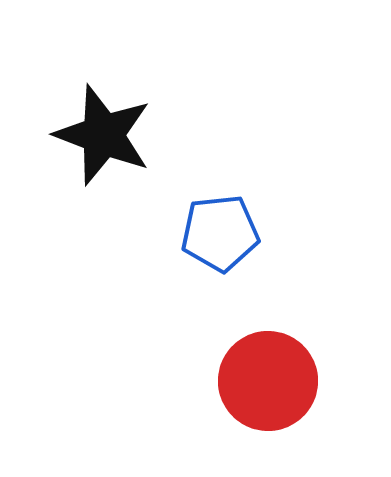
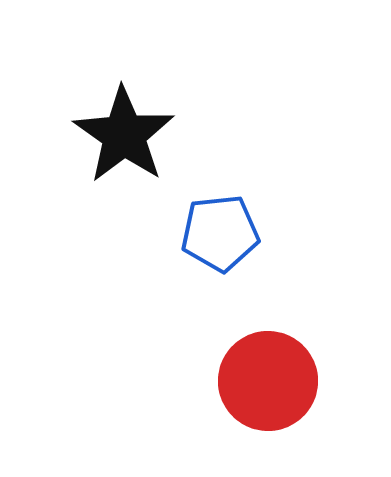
black star: moved 21 px right; rotated 14 degrees clockwise
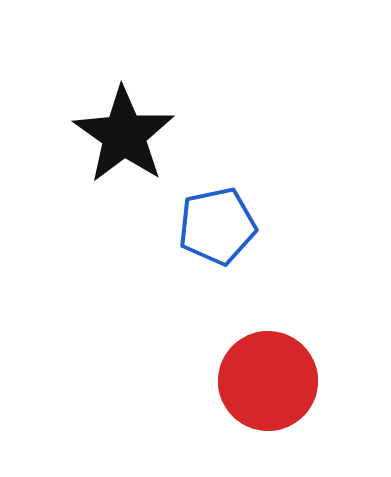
blue pentagon: moved 3 px left, 7 px up; rotated 6 degrees counterclockwise
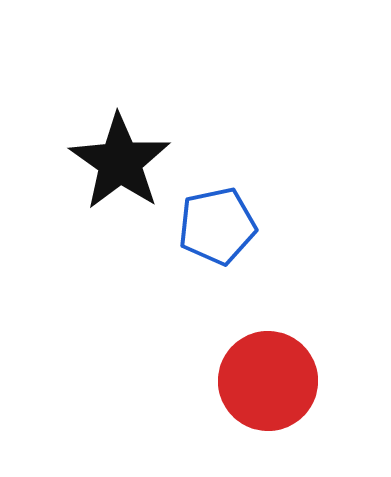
black star: moved 4 px left, 27 px down
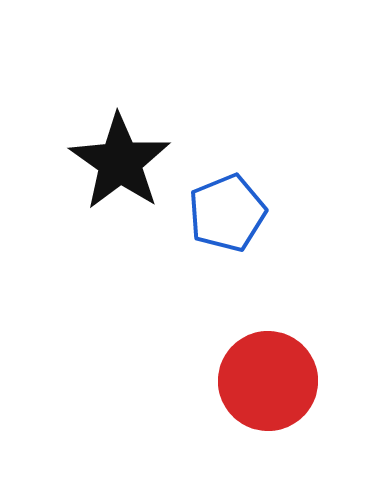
blue pentagon: moved 10 px right, 13 px up; rotated 10 degrees counterclockwise
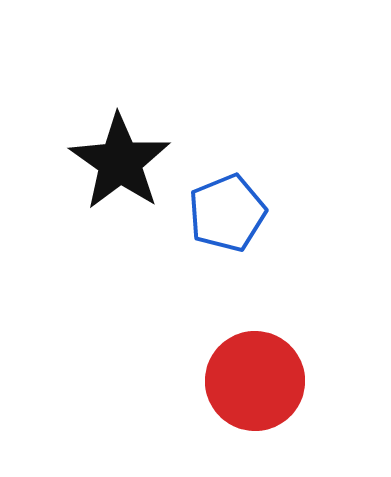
red circle: moved 13 px left
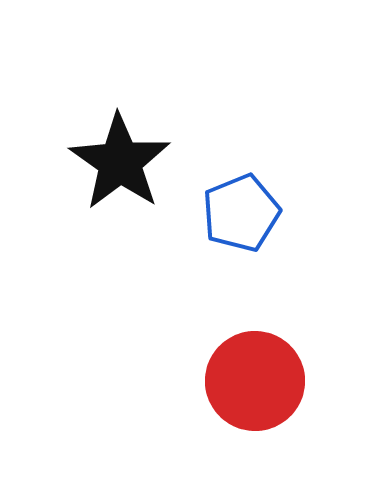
blue pentagon: moved 14 px right
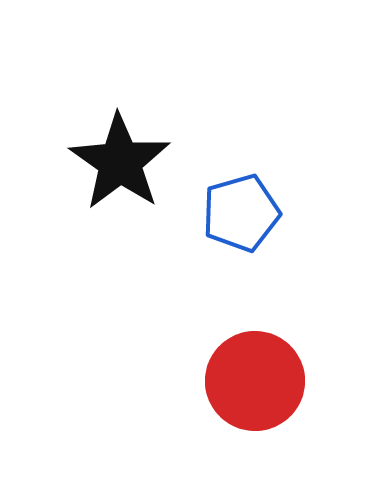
blue pentagon: rotated 6 degrees clockwise
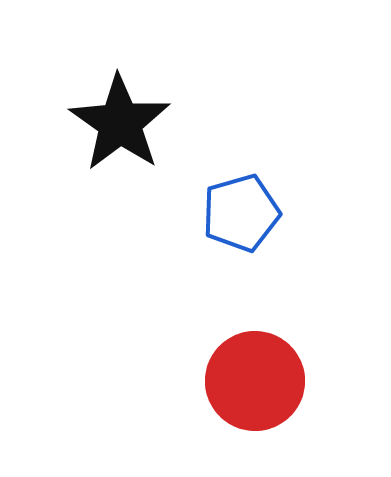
black star: moved 39 px up
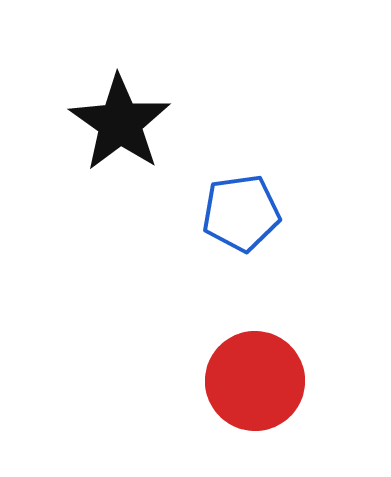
blue pentagon: rotated 8 degrees clockwise
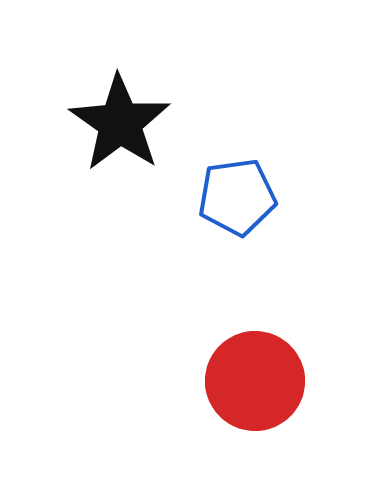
blue pentagon: moved 4 px left, 16 px up
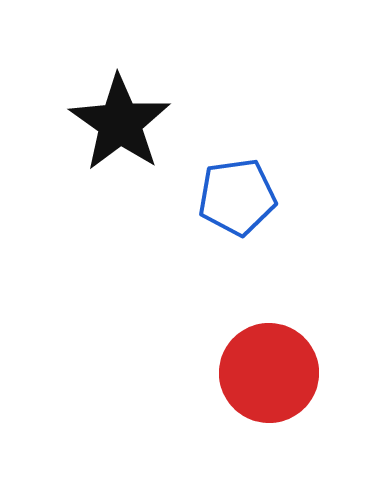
red circle: moved 14 px right, 8 px up
